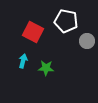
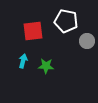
red square: moved 1 px up; rotated 35 degrees counterclockwise
green star: moved 2 px up
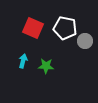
white pentagon: moved 1 px left, 7 px down
red square: moved 3 px up; rotated 30 degrees clockwise
gray circle: moved 2 px left
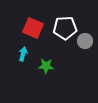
white pentagon: rotated 15 degrees counterclockwise
cyan arrow: moved 7 px up
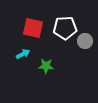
red square: rotated 10 degrees counterclockwise
cyan arrow: rotated 48 degrees clockwise
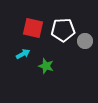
white pentagon: moved 2 px left, 2 px down
green star: rotated 14 degrees clockwise
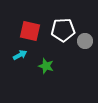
red square: moved 3 px left, 3 px down
cyan arrow: moved 3 px left, 1 px down
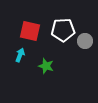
cyan arrow: rotated 40 degrees counterclockwise
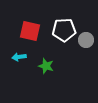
white pentagon: moved 1 px right
gray circle: moved 1 px right, 1 px up
cyan arrow: moved 1 px left, 2 px down; rotated 120 degrees counterclockwise
